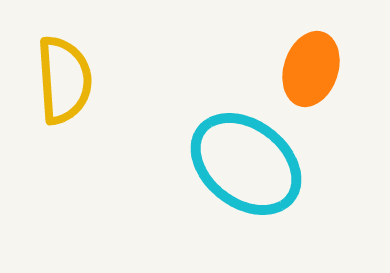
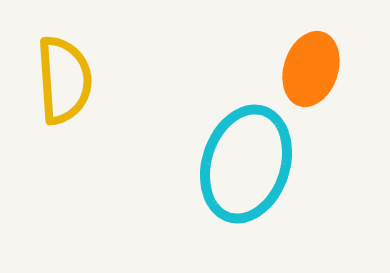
cyan ellipse: rotated 70 degrees clockwise
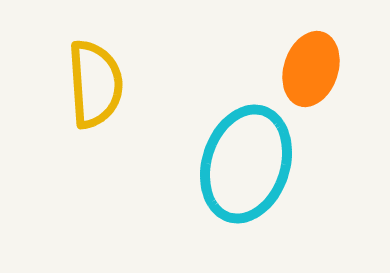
yellow semicircle: moved 31 px right, 4 px down
